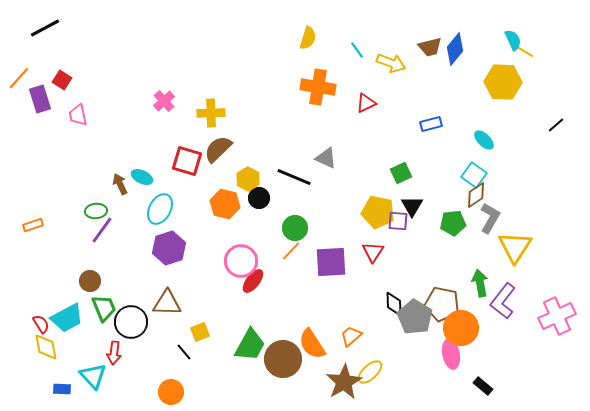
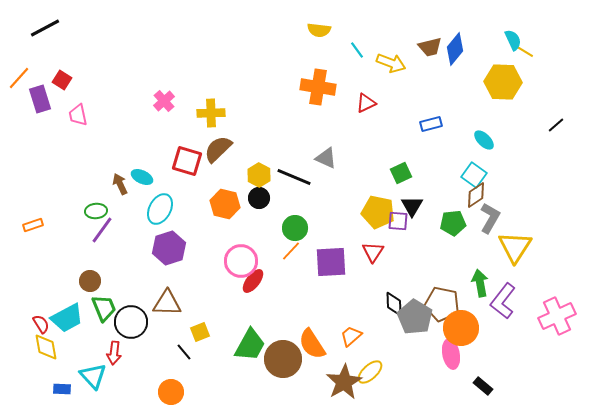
yellow semicircle at (308, 38): moved 11 px right, 8 px up; rotated 80 degrees clockwise
yellow hexagon at (248, 179): moved 11 px right, 4 px up
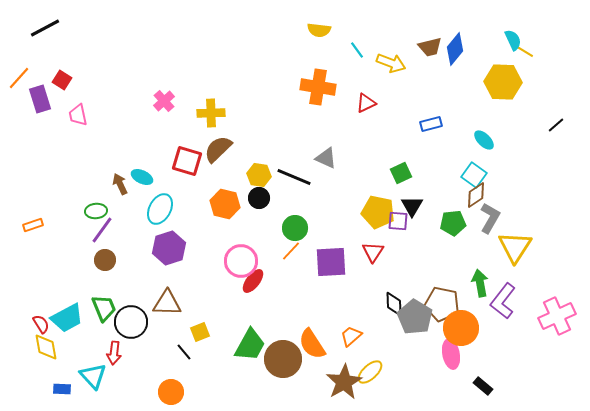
yellow hexagon at (259, 175): rotated 20 degrees counterclockwise
brown circle at (90, 281): moved 15 px right, 21 px up
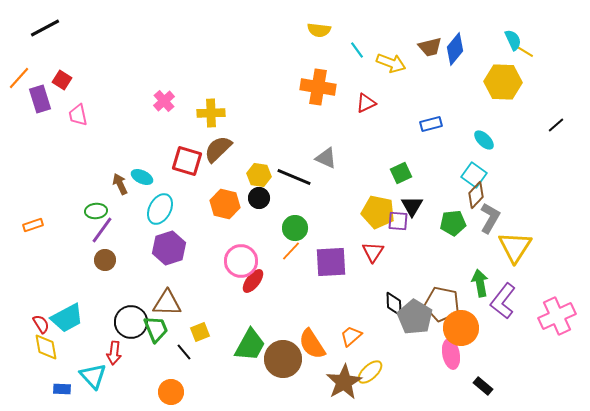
brown diamond at (476, 195): rotated 12 degrees counterclockwise
green trapezoid at (104, 308): moved 52 px right, 21 px down
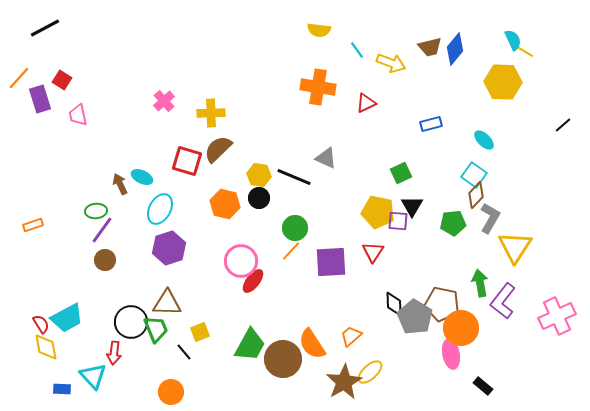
black line at (556, 125): moved 7 px right
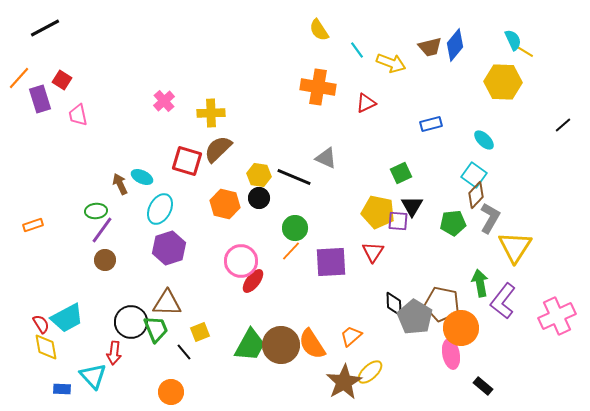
yellow semicircle at (319, 30): rotated 50 degrees clockwise
blue diamond at (455, 49): moved 4 px up
brown circle at (283, 359): moved 2 px left, 14 px up
